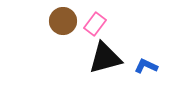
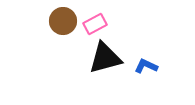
pink rectangle: rotated 25 degrees clockwise
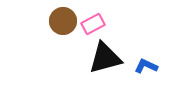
pink rectangle: moved 2 px left
